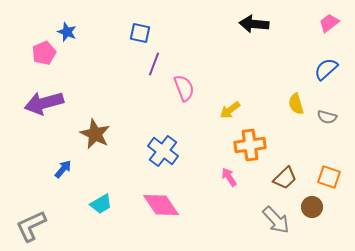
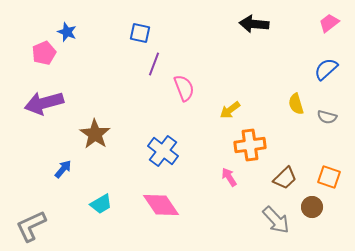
brown star: rotated 8 degrees clockwise
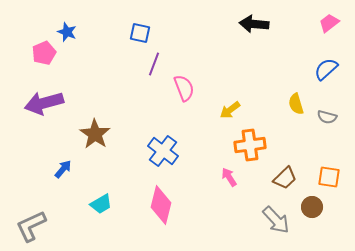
orange square: rotated 10 degrees counterclockwise
pink diamond: rotated 48 degrees clockwise
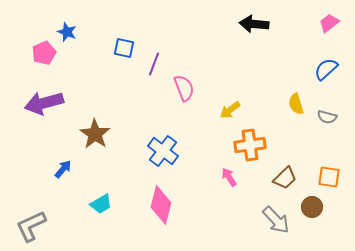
blue square: moved 16 px left, 15 px down
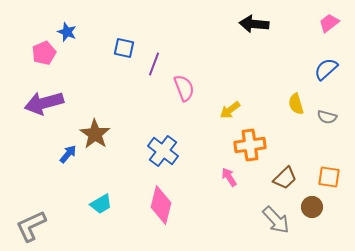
blue arrow: moved 5 px right, 15 px up
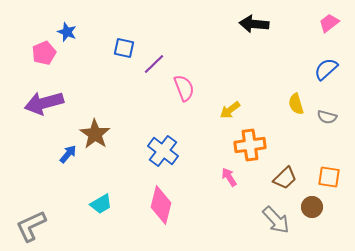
purple line: rotated 25 degrees clockwise
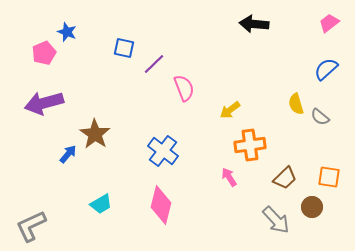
gray semicircle: moved 7 px left; rotated 24 degrees clockwise
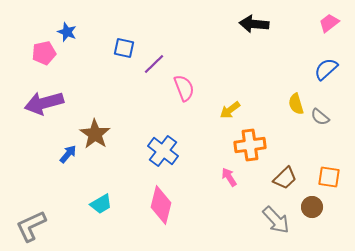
pink pentagon: rotated 10 degrees clockwise
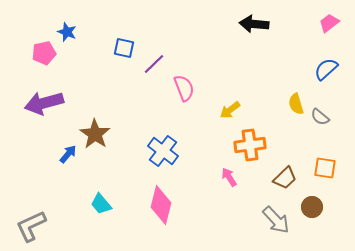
orange square: moved 4 px left, 9 px up
cyan trapezoid: rotated 80 degrees clockwise
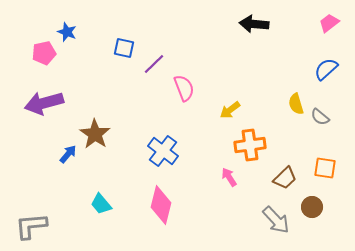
gray L-shape: rotated 20 degrees clockwise
